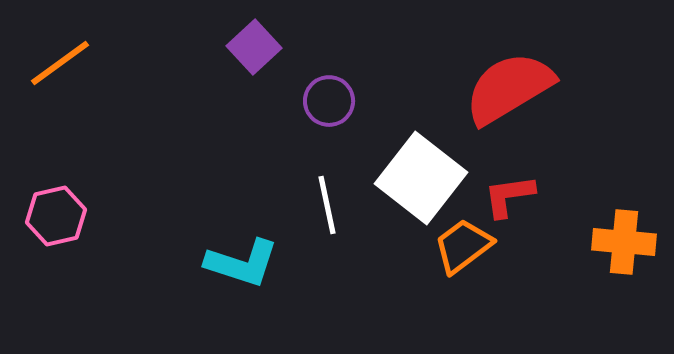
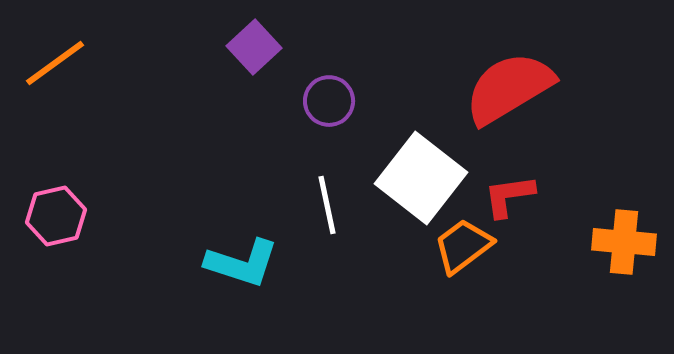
orange line: moved 5 px left
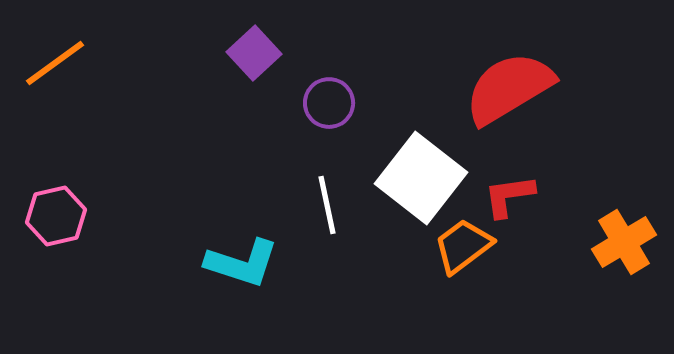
purple square: moved 6 px down
purple circle: moved 2 px down
orange cross: rotated 36 degrees counterclockwise
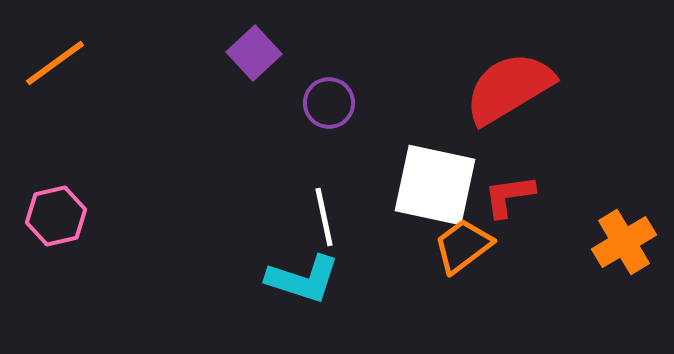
white square: moved 14 px right, 7 px down; rotated 26 degrees counterclockwise
white line: moved 3 px left, 12 px down
cyan L-shape: moved 61 px right, 16 px down
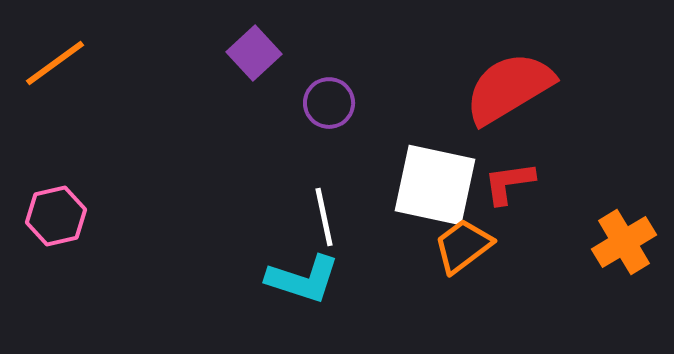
red L-shape: moved 13 px up
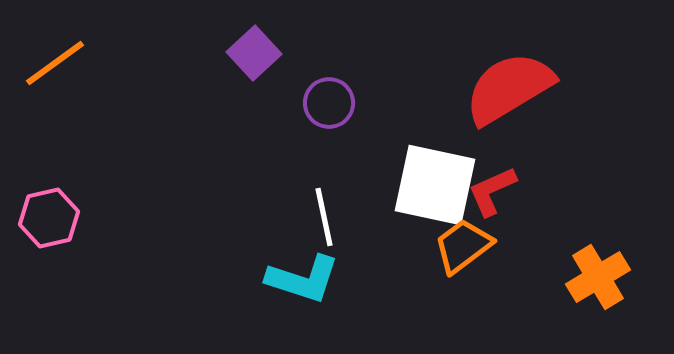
red L-shape: moved 17 px left, 8 px down; rotated 16 degrees counterclockwise
pink hexagon: moved 7 px left, 2 px down
orange cross: moved 26 px left, 35 px down
